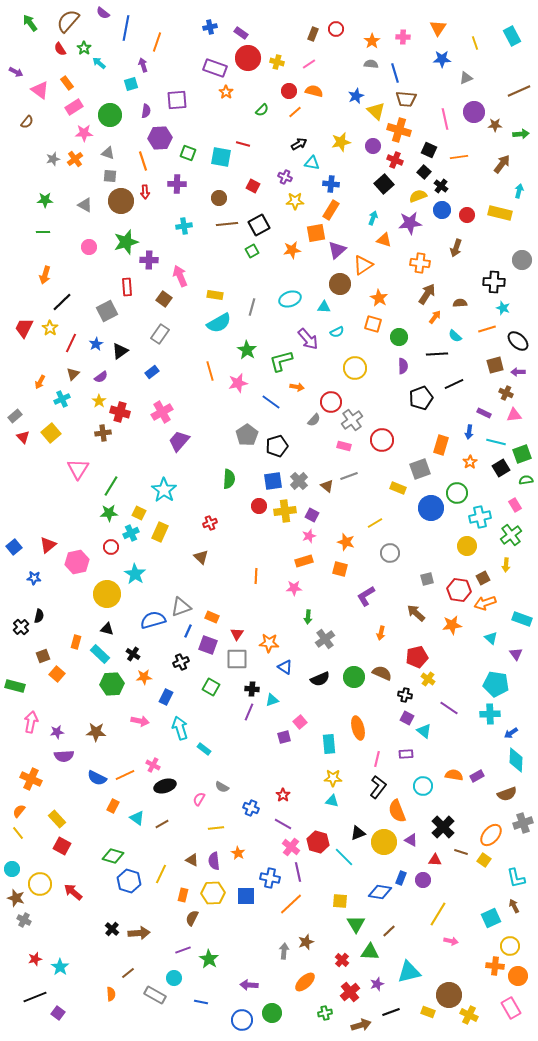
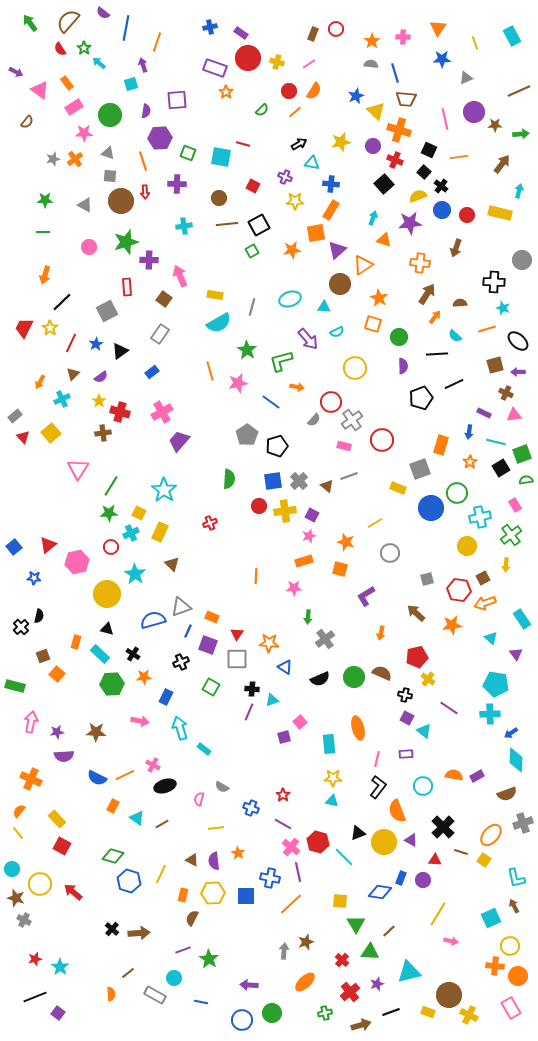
orange semicircle at (314, 91): rotated 108 degrees clockwise
brown triangle at (201, 557): moved 29 px left, 7 px down
cyan rectangle at (522, 619): rotated 36 degrees clockwise
pink semicircle at (199, 799): rotated 16 degrees counterclockwise
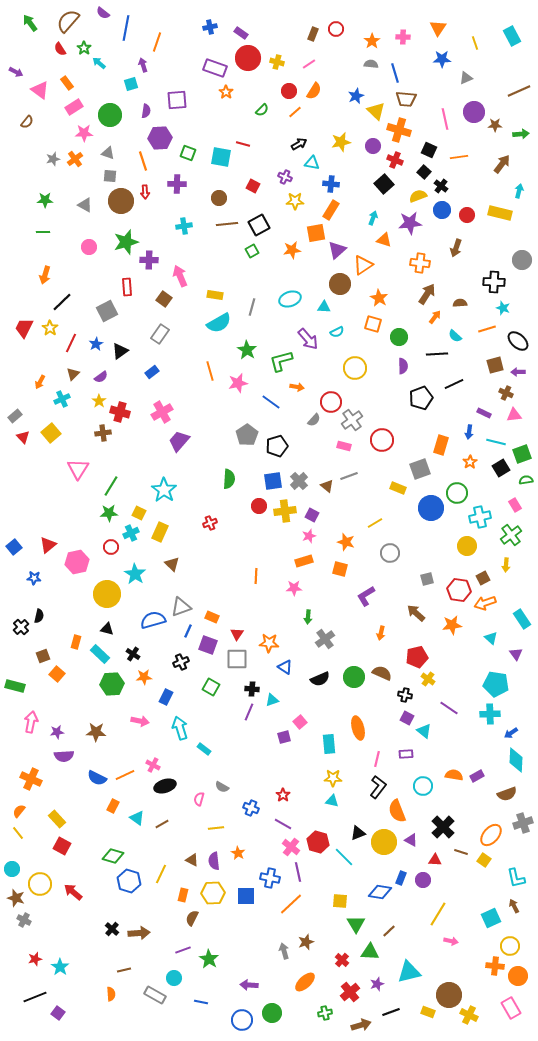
gray arrow at (284, 951): rotated 21 degrees counterclockwise
brown line at (128, 973): moved 4 px left, 3 px up; rotated 24 degrees clockwise
